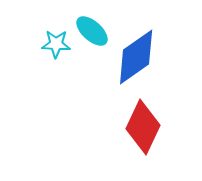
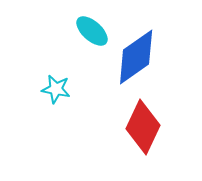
cyan star: moved 45 px down; rotated 8 degrees clockwise
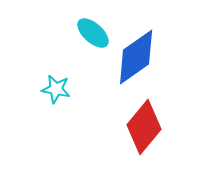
cyan ellipse: moved 1 px right, 2 px down
red diamond: moved 1 px right; rotated 14 degrees clockwise
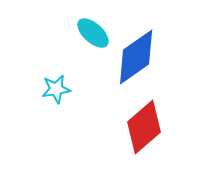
cyan star: rotated 20 degrees counterclockwise
red diamond: rotated 10 degrees clockwise
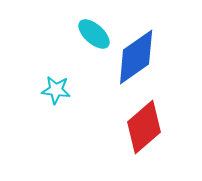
cyan ellipse: moved 1 px right, 1 px down
cyan star: moved 1 px down; rotated 16 degrees clockwise
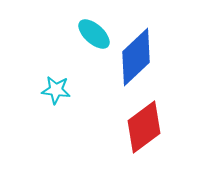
blue diamond: rotated 8 degrees counterclockwise
red diamond: rotated 4 degrees clockwise
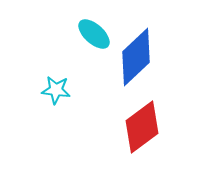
red diamond: moved 2 px left
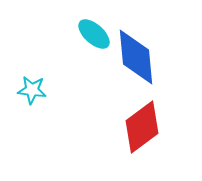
blue diamond: rotated 52 degrees counterclockwise
cyan star: moved 24 px left
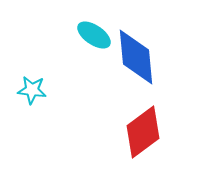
cyan ellipse: moved 1 px down; rotated 8 degrees counterclockwise
red diamond: moved 1 px right, 5 px down
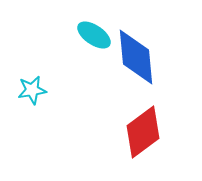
cyan star: rotated 16 degrees counterclockwise
